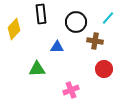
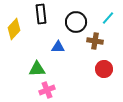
blue triangle: moved 1 px right
pink cross: moved 24 px left
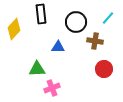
pink cross: moved 5 px right, 2 px up
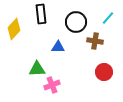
red circle: moved 3 px down
pink cross: moved 3 px up
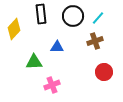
cyan line: moved 10 px left
black circle: moved 3 px left, 6 px up
brown cross: rotated 28 degrees counterclockwise
blue triangle: moved 1 px left
green triangle: moved 3 px left, 7 px up
